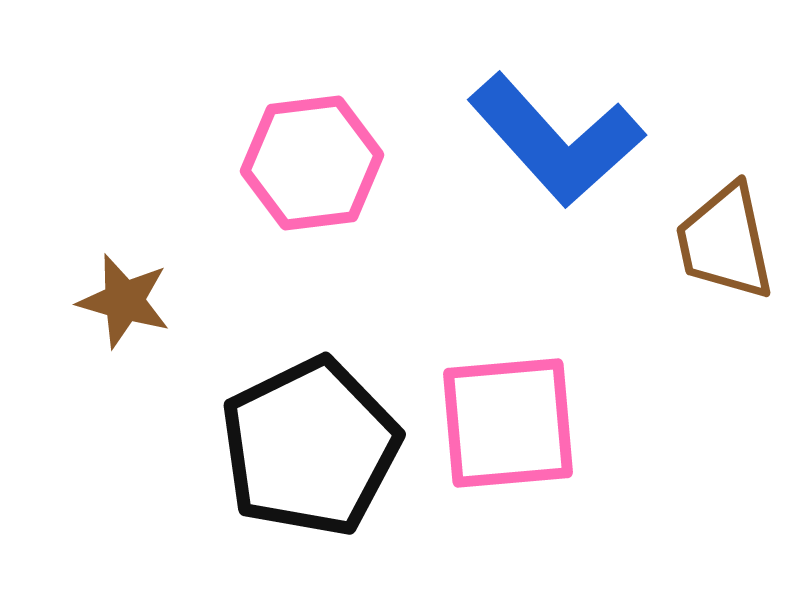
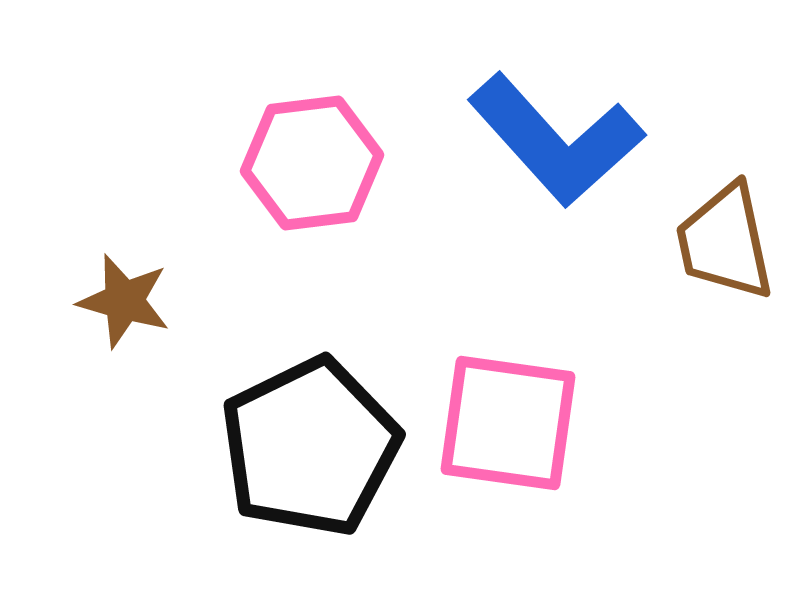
pink square: rotated 13 degrees clockwise
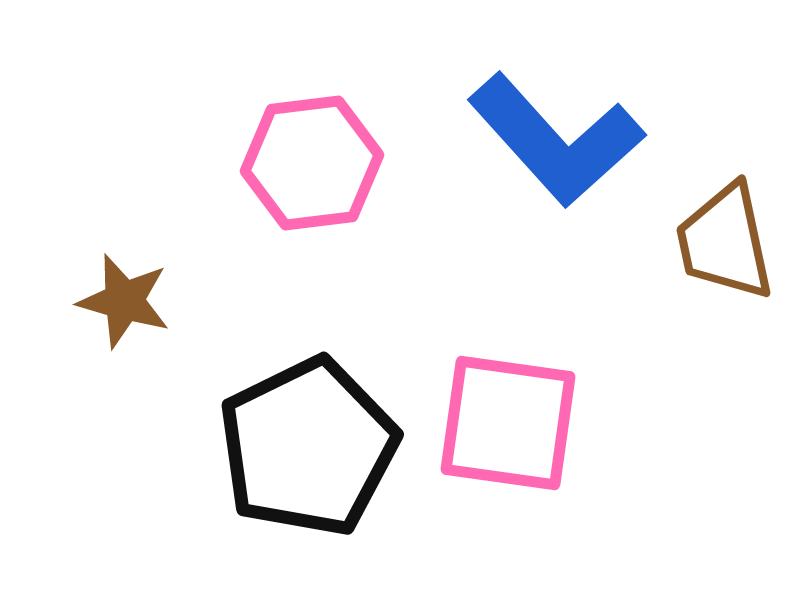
black pentagon: moved 2 px left
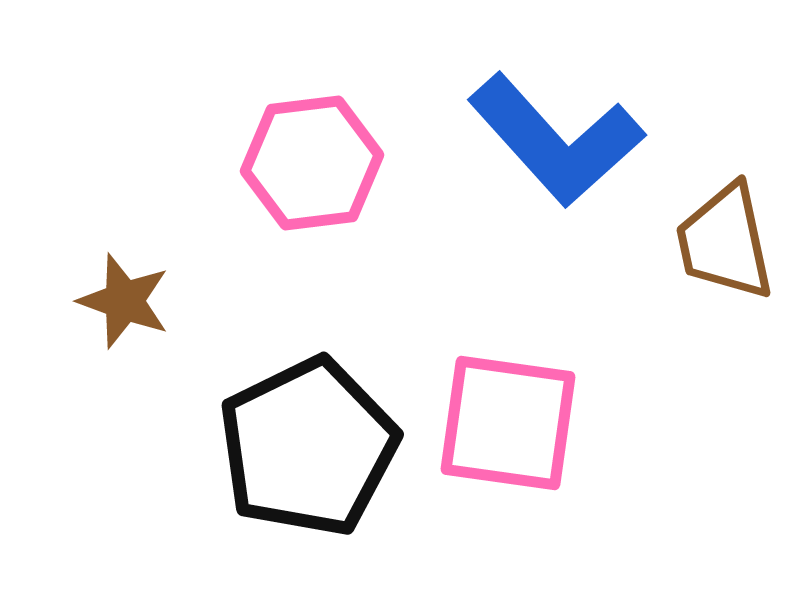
brown star: rotated 4 degrees clockwise
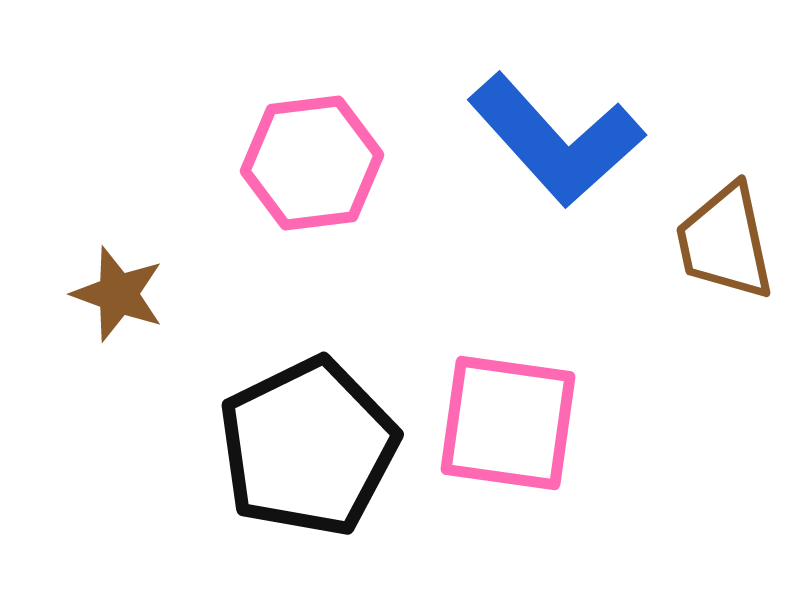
brown star: moved 6 px left, 7 px up
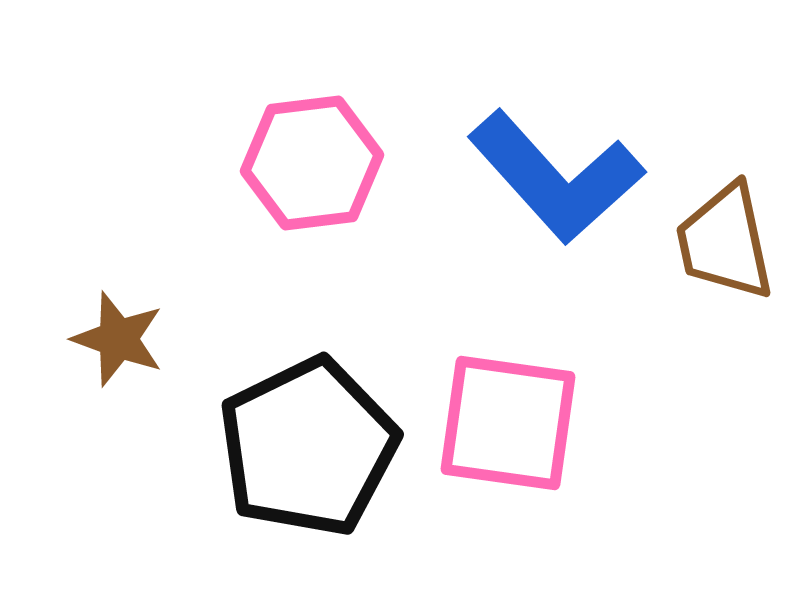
blue L-shape: moved 37 px down
brown star: moved 45 px down
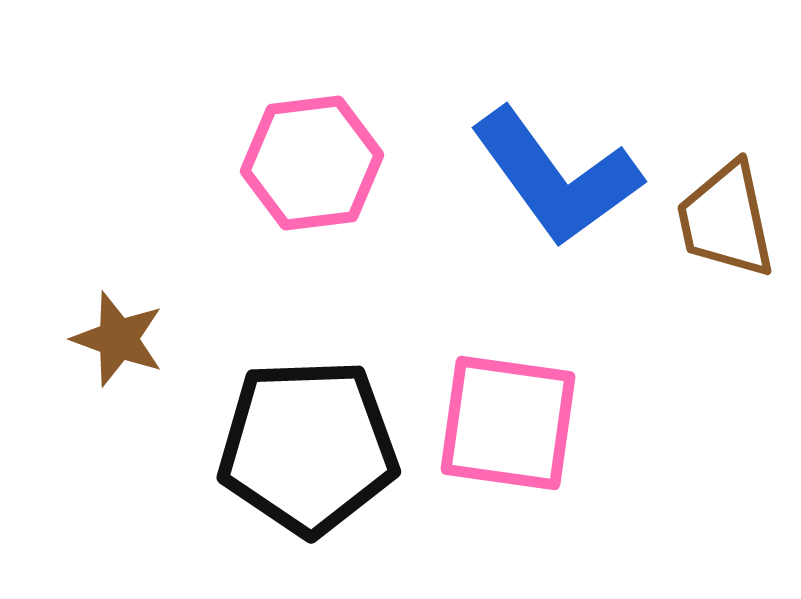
blue L-shape: rotated 6 degrees clockwise
brown trapezoid: moved 1 px right, 22 px up
black pentagon: rotated 24 degrees clockwise
